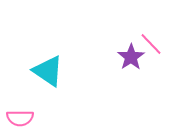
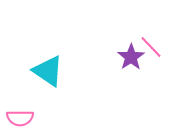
pink line: moved 3 px down
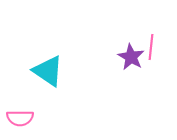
pink line: rotated 50 degrees clockwise
purple star: rotated 8 degrees counterclockwise
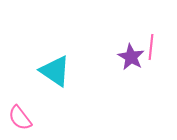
cyan triangle: moved 7 px right
pink semicircle: rotated 52 degrees clockwise
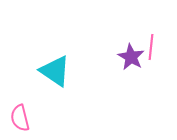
pink semicircle: rotated 24 degrees clockwise
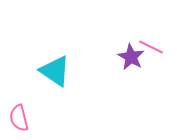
pink line: rotated 70 degrees counterclockwise
pink semicircle: moved 1 px left
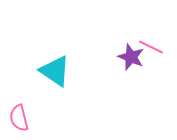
purple star: rotated 8 degrees counterclockwise
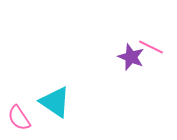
cyan triangle: moved 31 px down
pink semicircle: rotated 20 degrees counterclockwise
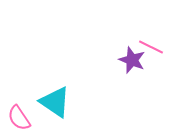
purple star: moved 1 px right, 3 px down
